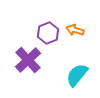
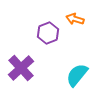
orange arrow: moved 11 px up
purple cross: moved 7 px left, 8 px down
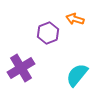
purple cross: rotated 12 degrees clockwise
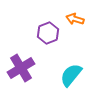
cyan semicircle: moved 6 px left
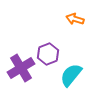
purple hexagon: moved 21 px down
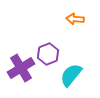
orange arrow: rotated 12 degrees counterclockwise
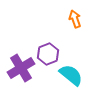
orange arrow: rotated 66 degrees clockwise
cyan semicircle: rotated 90 degrees clockwise
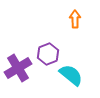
orange arrow: rotated 18 degrees clockwise
purple cross: moved 3 px left
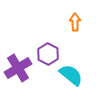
orange arrow: moved 3 px down
purple hexagon: rotated 10 degrees counterclockwise
